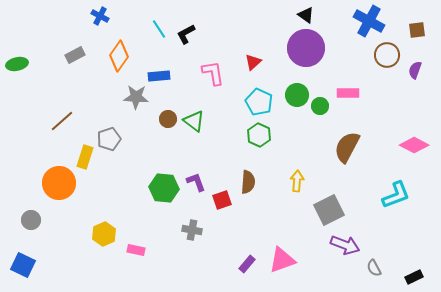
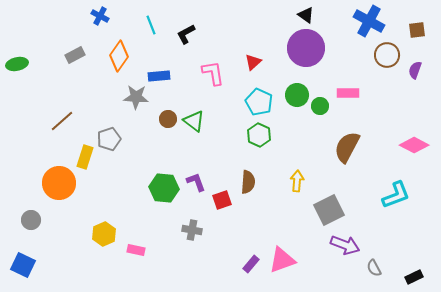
cyan line at (159, 29): moved 8 px left, 4 px up; rotated 12 degrees clockwise
purple rectangle at (247, 264): moved 4 px right
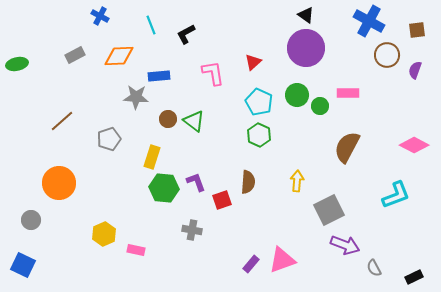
orange diamond at (119, 56): rotated 52 degrees clockwise
yellow rectangle at (85, 157): moved 67 px right
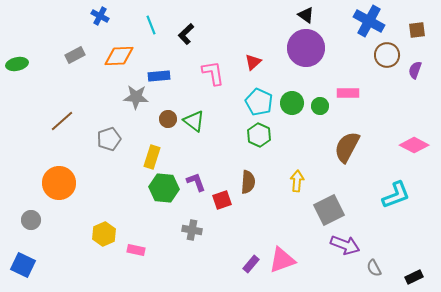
black L-shape at (186, 34): rotated 15 degrees counterclockwise
green circle at (297, 95): moved 5 px left, 8 px down
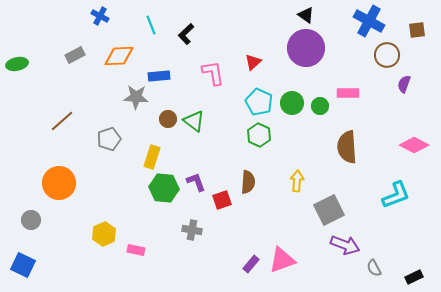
purple semicircle at (415, 70): moved 11 px left, 14 px down
brown semicircle at (347, 147): rotated 32 degrees counterclockwise
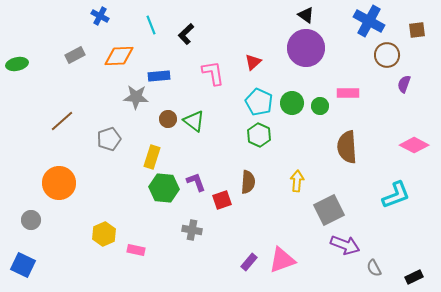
purple rectangle at (251, 264): moved 2 px left, 2 px up
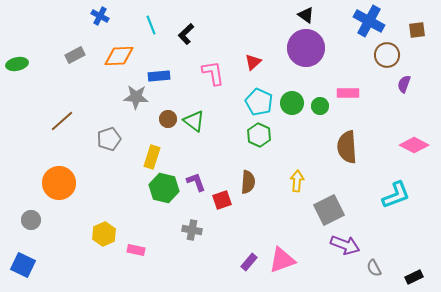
green hexagon at (164, 188): rotated 8 degrees clockwise
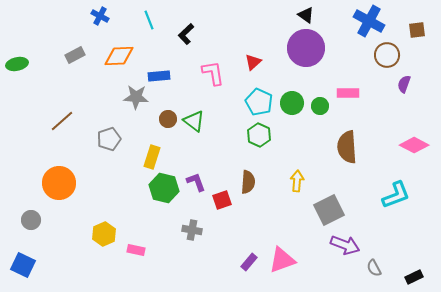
cyan line at (151, 25): moved 2 px left, 5 px up
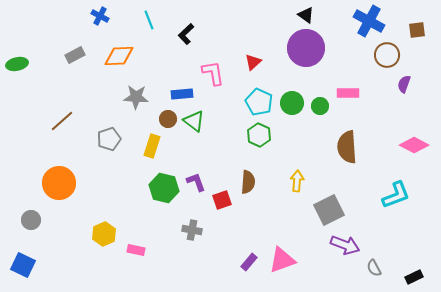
blue rectangle at (159, 76): moved 23 px right, 18 px down
yellow rectangle at (152, 157): moved 11 px up
